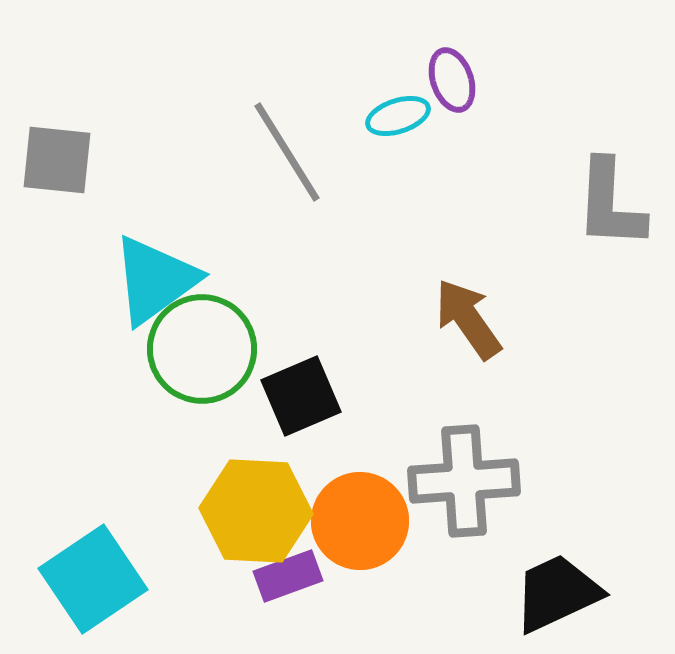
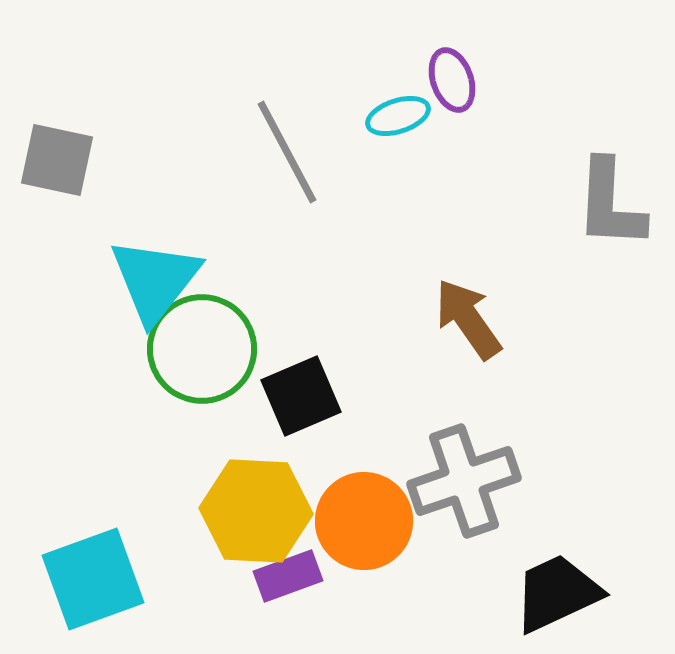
gray line: rotated 4 degrees clockwise
gray square: rotated 6 degrees clockwise
cyan triangle: rotated 16 degrees counterclockwise
gray cross: rotated 15 degrees counterclockwise
orange circle: moved 4 px right
cyan square: rotated 14 degrees clockwise
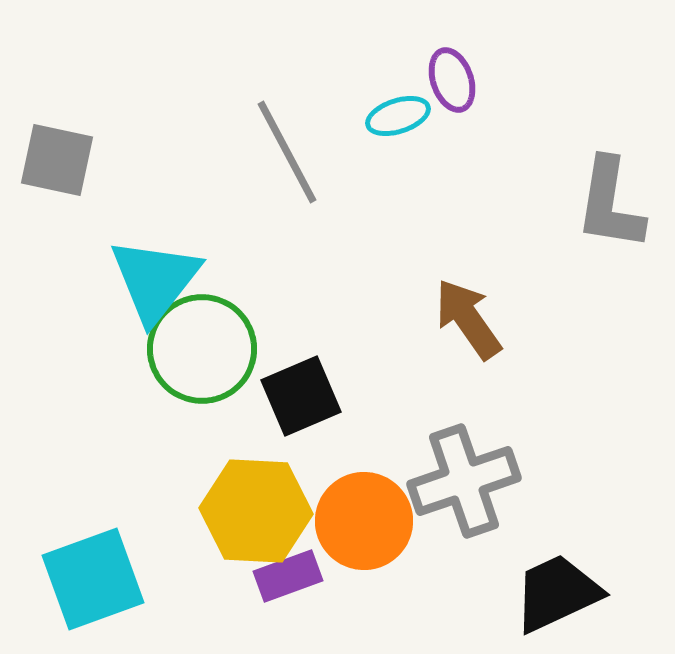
gray L-shape: rotated 6 degrees clockwise
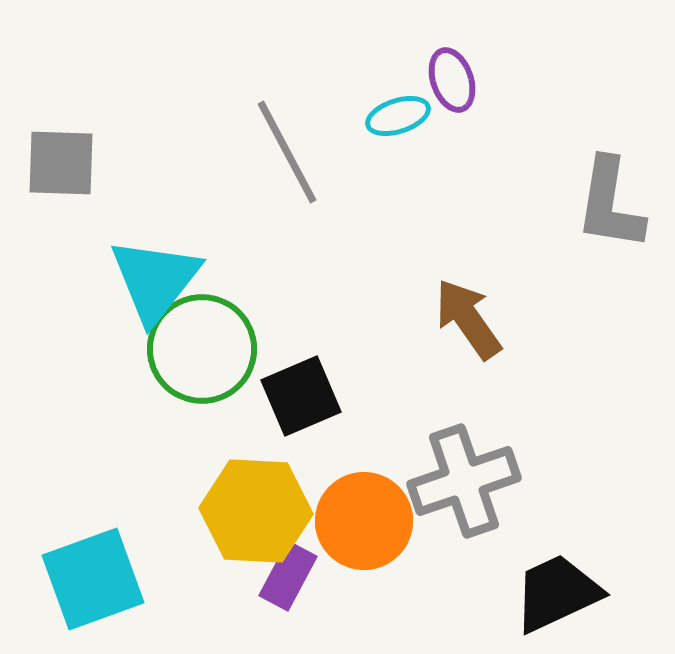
gray square: moved 4 px right, 3 px down; rotated 10 degrees counterclockwise
purple rectangle: rotated 42 degrees counterclockwise
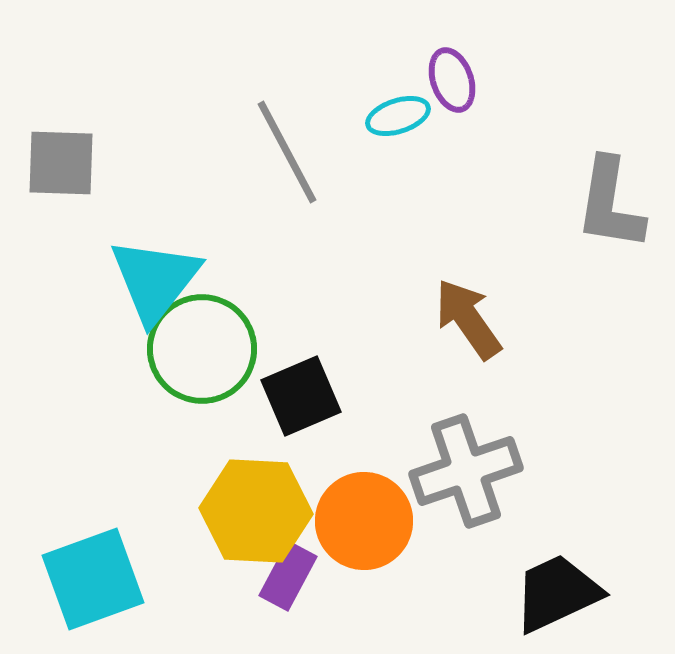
gray cross: moved 2 px right, 10 px up
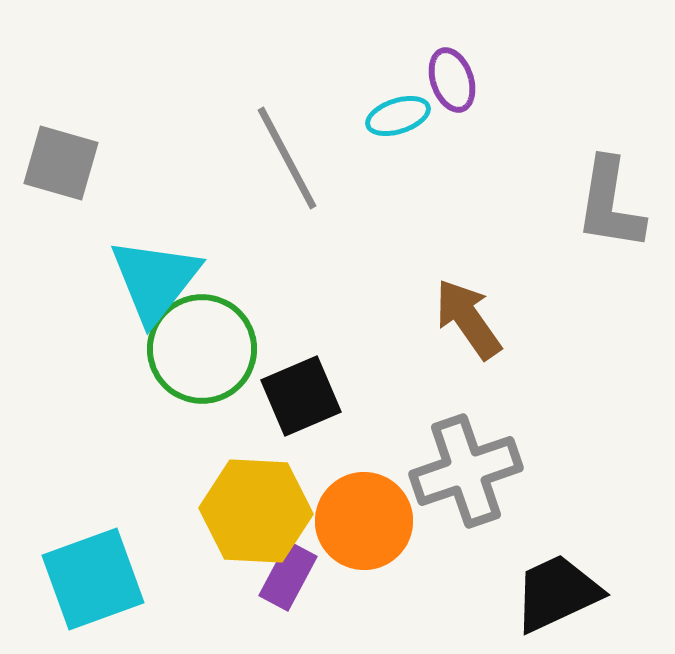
gray line: moved 6 px down
gray square: rotated 14 degrees clockwise
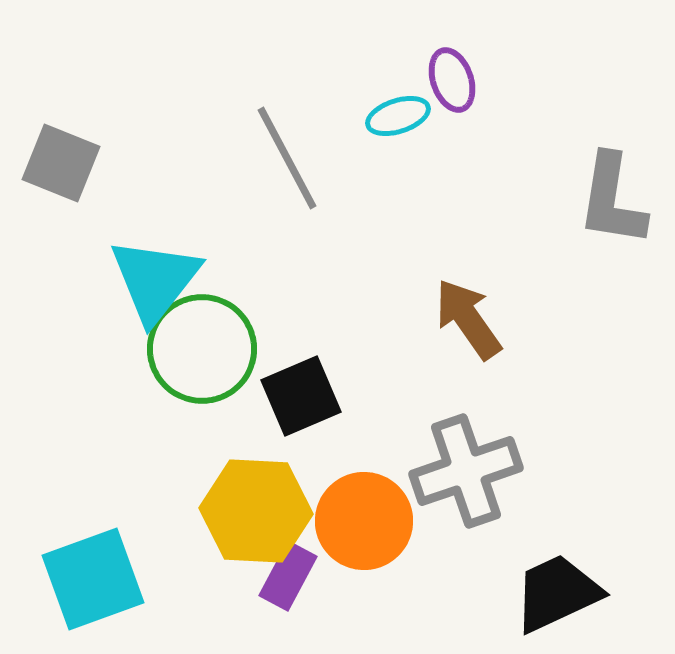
gray square: rotated 6 degrees clockwise
gray L-shape: moved 2 px right, 4 px up
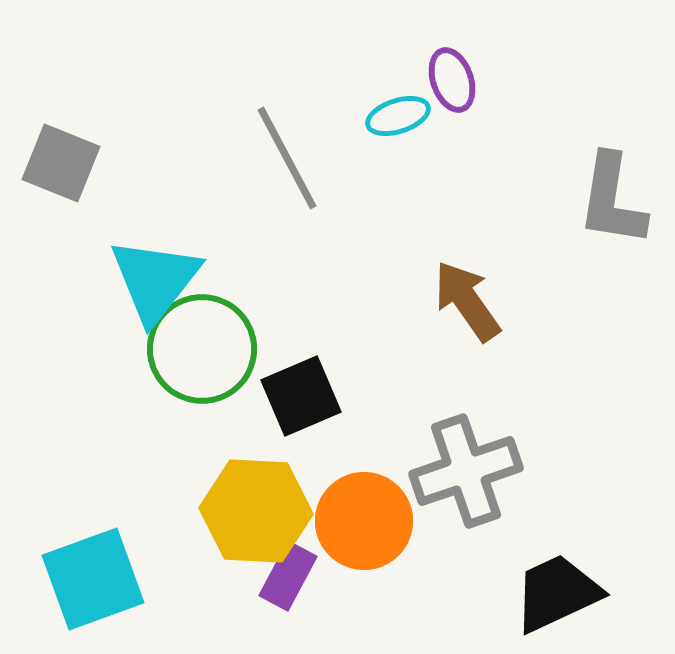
brown arrow: moved 1 px left, 18 px up
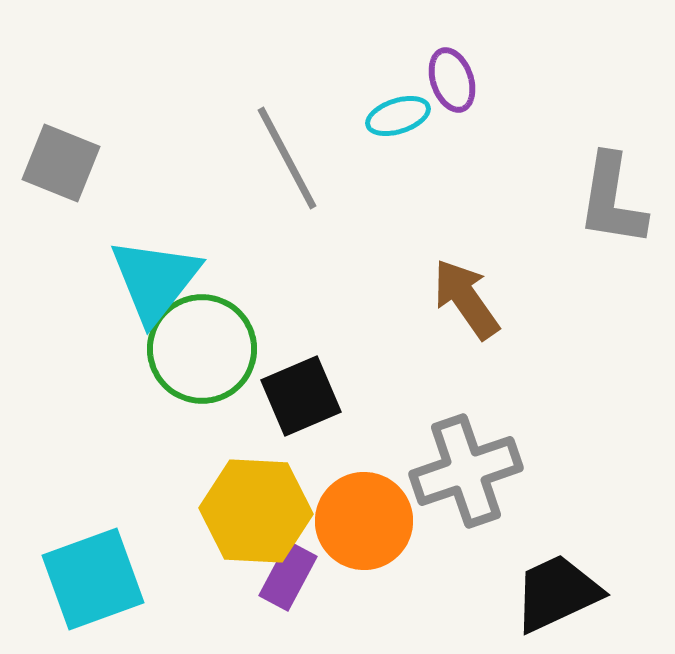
brown arrow: moved 1 px left, 2 px up
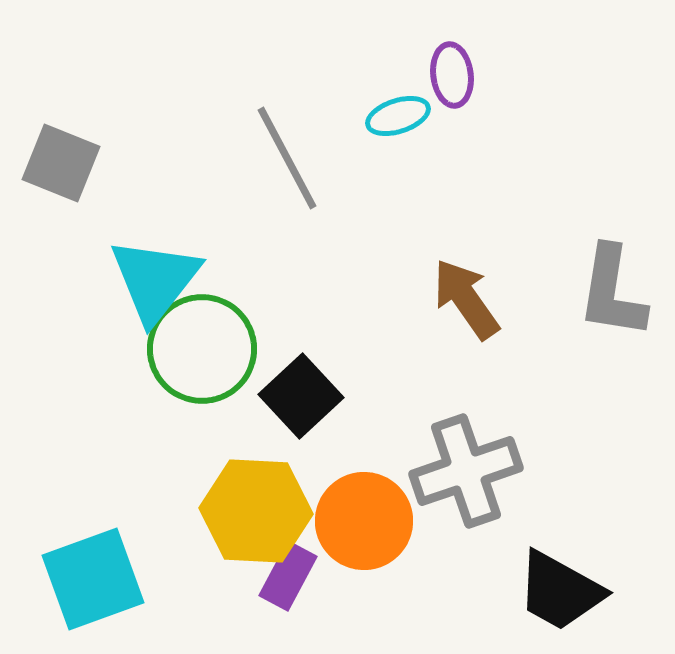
purple ellipse: moved 5 px up; rotated 12 degrees clockwise
gray L-shape: moved 92 px down
black square: rotated 20 degrees counterclockwise
black trapezoid: moved 3 px right, 2 px up; rotated 126 degrees counterclockwise
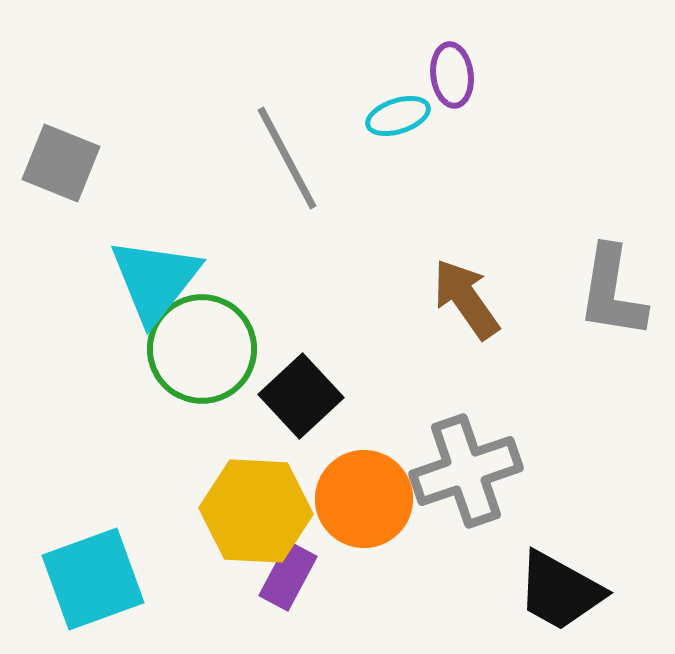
orange circle: moved 22 px up
